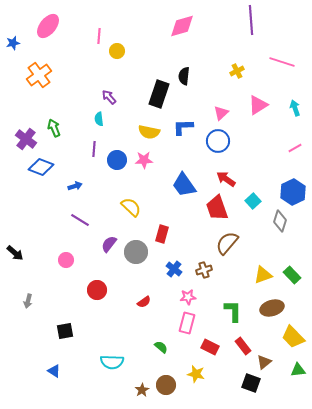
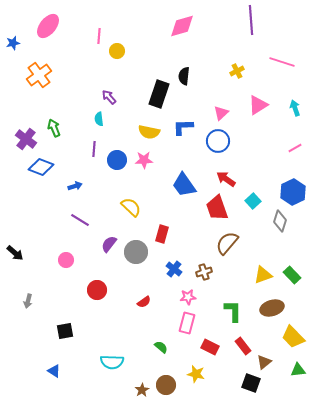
brown cross at (204, 270): moved 2 px down
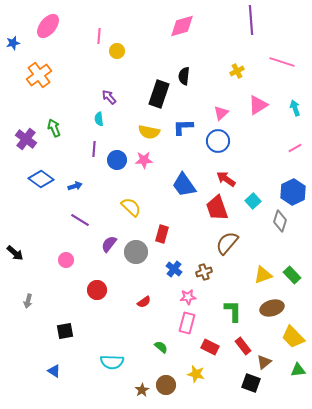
blue diamond at (41, 167): moved 12 px down; rotated 15 degrees clockwise
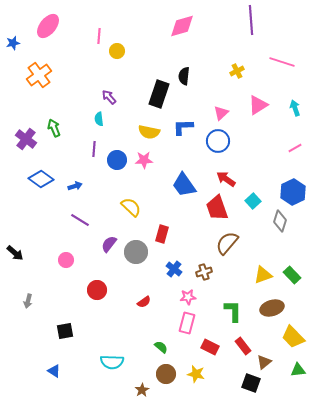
brown circle at (166, 385): moved 11 px up
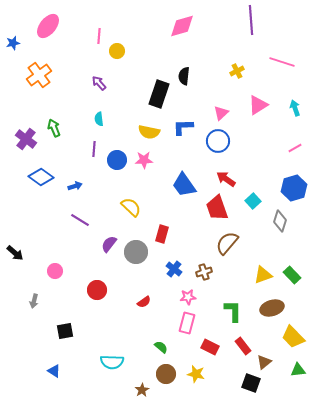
purple arrow at (109, 97): moved 10 px left, 14 px up
blue diamond at (41, 179): moved 2 px up
blue hexagon at (293, 192): moved 1 px right, 4 px up; rotated 10 degrees clockwise
pink circle at (66, 260): moved 11 px left, 11 px down
gray arrow at (28, 301): moved 6 px right
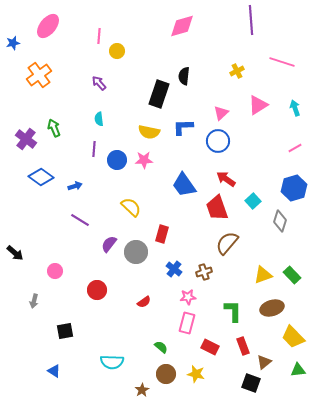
red rectangle at (243, 346): rotated 18 degrees clockwise
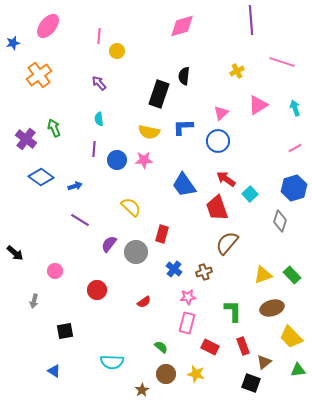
cyan square at (253, 201): moved 3 px left, 7 px up
yellow trapezoid at (293, 337): moved 2 px left
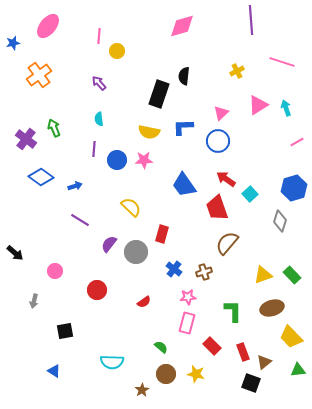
cyan arrow at (295, 108): moved 9 px left
pink line at (295, 148): moved 2 px right, 6 px up
red rectangle at (243, 346): moved 6 px down
red rectangle at (210, 347): moved 2 px right, 1 px up; rotated 18 degrees clockwise
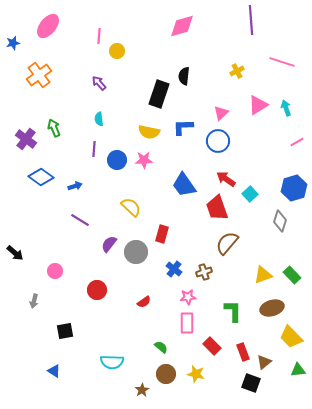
pink rectangle at (187, 323): rotated 15 degrees counterclockwise
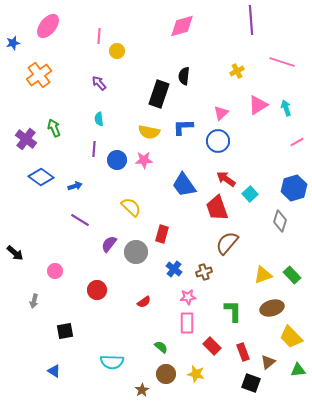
brown triangle at (264, 362): moved 4 px right
